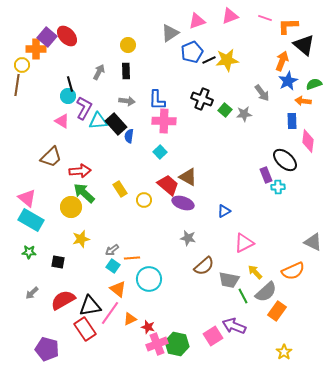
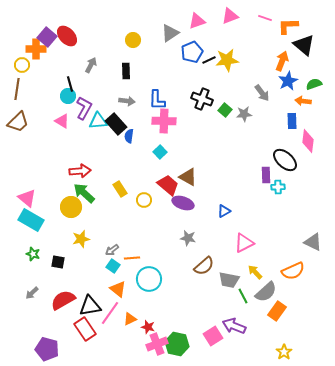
yellow circle at (128, 45): moved 5 px right, 5 px up
gray arrow at (99, 72): moved 8 px left, 7 px up
brown line at (17, 85): moved 4 px down
brown trapezoid at (51, 157): moved 33 px left, 35 px up
purple rectangle at (266, 175): rotated 21 degrees clockwise
green star at (29, 252): moved 4 px right, 2 px down; rotated 16 degrees clockwise
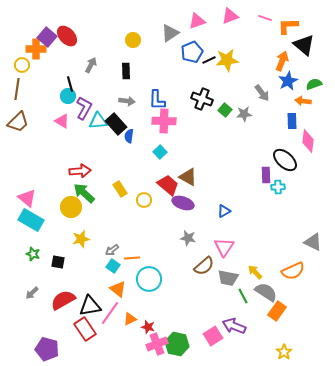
pink triangle at (244, 243): moved 20 px left, 4 px down; rotated 30 degrees counterclockwise
gray trapezoid at (229, 280): moved 1 px left, 2 px up
gray semicircle at (266, 292): rotated 105 degrees counterclockwise
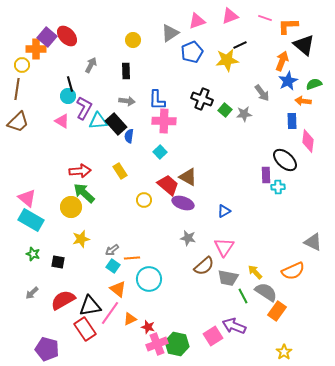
black line at (209, 60): moved 31 px right, 15 px up
yellow rectangle at (120, 189): moved 18 px up
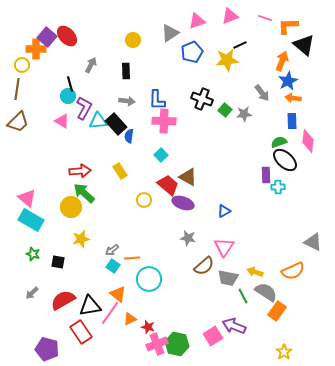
green semicircle at (314, 84): moved 35 px left, 58 px down
orange arrow at (303, 101): moved 10 px left, 3 px up
cyan square at (160, 152): moved 1 px right, 3 px down
yellow arrow at (255, 272): rotated 28 degrees counterclockwise
orange triangle at (118, 289): moved 5 px down
red rectangle at (85, 329): moved 4 px left, 3 px down
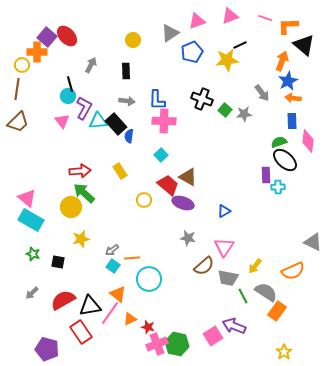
orange cross at (36, 49): moved 1 px right, 3 px down
pink triangle at (62, 121): rotated 21 degrees clockwise
yellow arrow at (255, 272): moved 6 px up; rotated 70 degrees counterclockwise
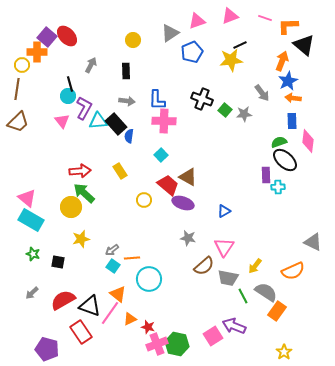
yellow star at (227, 60): moved 4 px right
black triangle at (90, 306): rotated 30 degrees clockwise
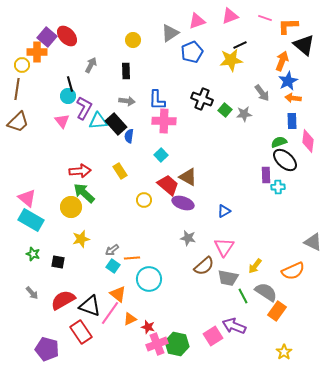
gray arrow at (32, 293): rotated 88 degrees counterclockwise
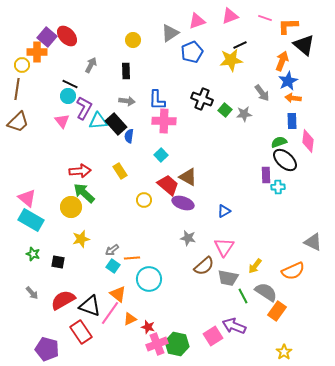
black line at (70, 84): rotated 49 degrees counterclockwise
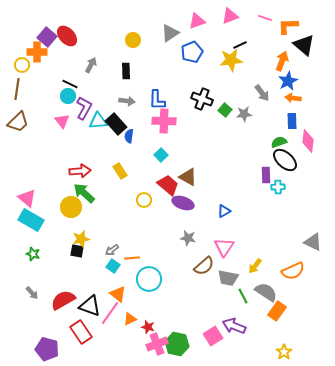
black square at (58, 262): moved 19 px right, 11 px up
